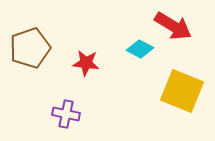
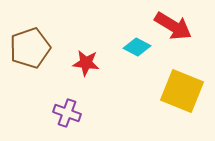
cyan diamond: moved 3 px left, 2 px up
purple cross: moved 1 px right, 1 px up; rotated 8 degrees clockwise
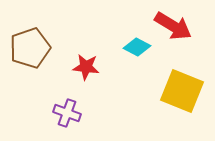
red star: moved 4 px down
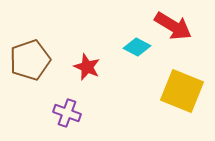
brown pentagon: moved 12 px down
red star: moved 1 px right; rotated 16 degrees clockwise
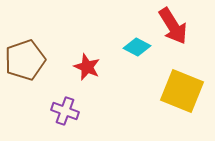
red arrow: rotated 27 degrees clockwise
brown pentagon: moved 5 px left
purple cross: moved 2 px left, 2 px up
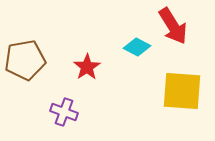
brown pentagon: rotated 9 degrees clockwise
red star: rotated 16 degrees clockwise
yellow square: rotated 18 degrees counterclockwise
purple cross: moved 1 px left, 1 px down
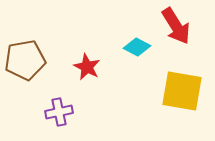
red arrow: moved 3 px right
red star: rotated 12 degrees counterclockwise
yellow square: rotated 6 degrees clockwise
purple cross: moved 5 px left; rotated 32 degrees counterclockwise
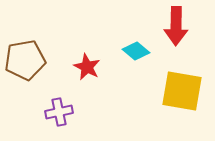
red arrow: rotated 33 degrees clockwise
cyan diamond: moved 1 px left, 4 px down; rotated 12 degrees clockwise
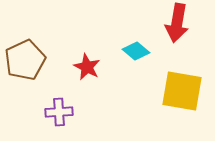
red arrow: moved 1 px right, 3 px up; rotated 9 degrees clockwise
brown pentagon: rotated 15 degrees counterclockwise
purple cross: rotated 8 degrees clockwise
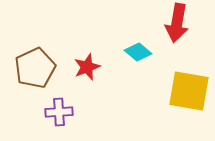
cyan diamond: moved 2 px right, 1 px down
brown pentagon: moved 10 px right, 8 px down
red star: rotated 24 degrees clockwise
yellow square: moved 7 px right
